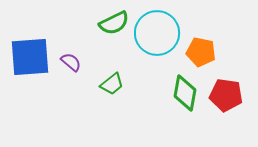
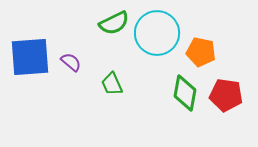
green trapezoid: rotated 105 degrees clockwise
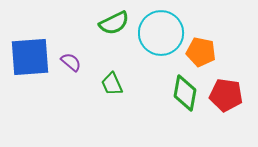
cyan circle: moved 4 px right
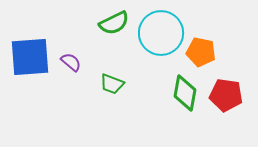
green trapezoid: rotated 45 degrees counterclockwise
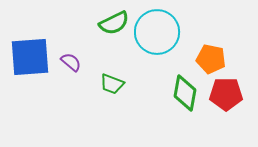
cyan circle: moved 4 px left, 1 px up
orange pentagon: moved 10 px right, 7 px down
red pentagon: moved 1 px up; rotated 8 degrees counterclockwise
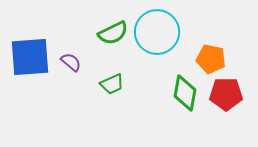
green semicircle: moved 1 px left, 10 px down
green trapezoid: rotated 45 degrees counterclockwise
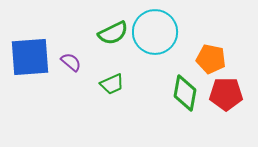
cyan circle: moved 2 px left
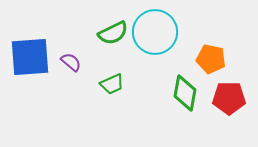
red pentagon: moved 3 px right, 4 px down
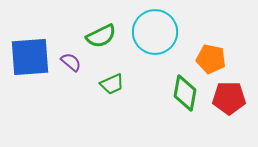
green semicircle: moved 12 px left, 3 px down
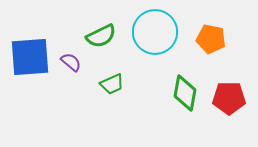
orange pentagon: moved 20 px up
